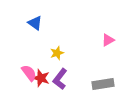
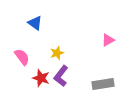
pink semicircle: moved 7 px left, 16 px up
purple L-shape: moved 1 px right, 3 px up
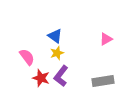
blue triangle: moved 20 px right, 13 px down
pink triangle: moved 2 px left, 1 px up
pink semicircle: moved 5 px right
gray rectangle: moved 3 px up
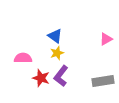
pink semicircle: moved 4 px left, 1 px down; rotated 54 degrees counterclockwise
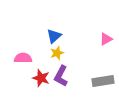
blue triangle: moved 1 px left; rotated 42 degrees clockwise
purple L-shape: rotated 10 degrees counterclockwise
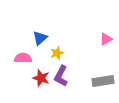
blue triangle: moved 14 px left, 2 px down
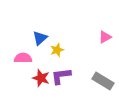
pink triangle: moved 1 px left, 2 px up
yellow star: moved 3 px up
purple L-shape: rotated 55 degrees clockwise
gray rectangle: rotated 40 degrees clockwise
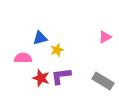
blue triangle: rotated 28 degrees clockwise
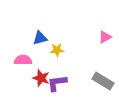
yellow star: rotated 16 degrees clockwise
pink semicircle: moved 2 px down
purple L-shape: moved 4 px left, 7 px down
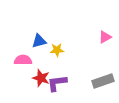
blue triangle: moved 1 px left, 3 px down
gray rectangle: rotated 50 degrees counterclockwise
